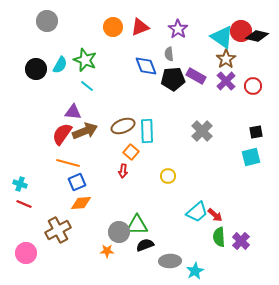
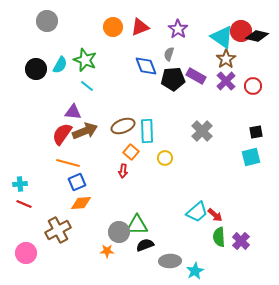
gray semicircle at (169, 54): rotated 24 degrees clockwise
yellow circle at (168, 176): moved 3 px left, 18 px up
cyan cross at (20, 184): rotated 24 degrees counterclockwise
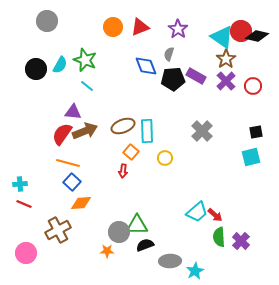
blue square at (77, 182): moved 5 px left; rotated 24 degrees counterclockwise
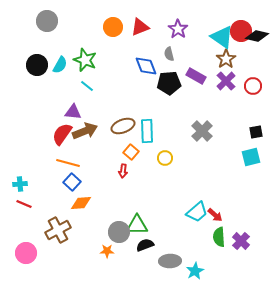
gray semicircle at (169, 54): rotated 32 degrees counterclockwise
black circle at (36, 69): moved 1 px right, 4 px up
black pentagon at (173, 79): moved 4 px left, 4 px down
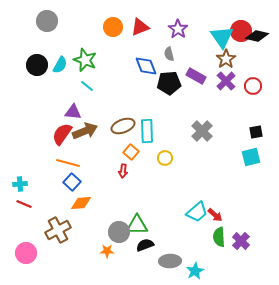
cyan triangle at (222, 37): rotated 20 degrees clockwise
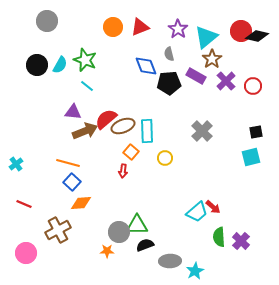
cyan triangle at (222, 37): moved 16 px left; rotated 25 degrees clockwise
brown star at (226, 59): moved 14 px left
red semicircle at (62, 134): moved 44 px right, 15 px up; rotated 15 degrees clockwise
cyan cross at (20, 184): moved 4 px left, 20 px up; rotated 32 degrees counterclockwise
red arrow at (215, 215): moved 2 px left, 8 px up
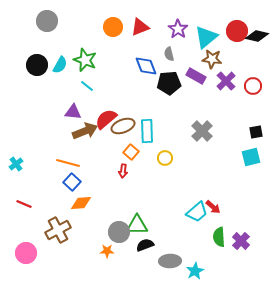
red circle at (241, 31): moved 4 px left
brown star at (212, 59): rotated 30 degrees counterclockwise
